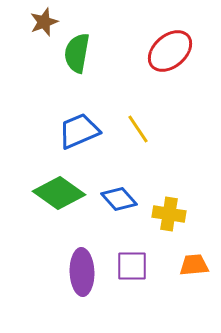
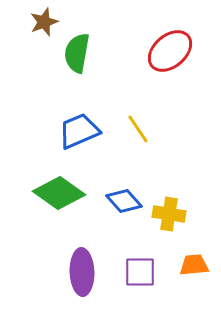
blue diamond: moved 5 px right, 2 px down
purple square: moved 8 px right, 6 px down
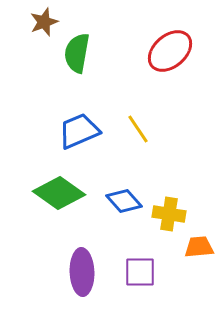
orange trapezoid: moved 5 px right, 18 px up
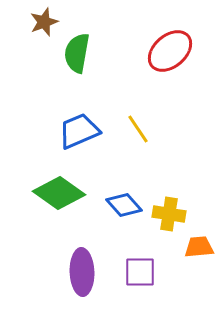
blue diamond: moved 4 px down
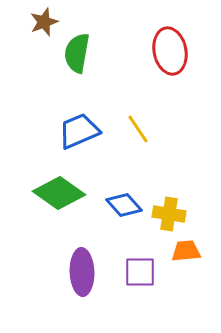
red ellipse: rotated 60 degrees counterclockwise
orange trapezoid: moved 13 px left, 4 px down
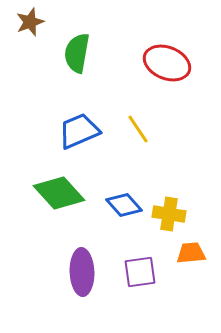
brown star: moved 14 px left
red ellipse: moved 3 px left, 12 px down; rotated 57 degrees counterclockwise
green diamond: rotated 12 degrees clockwise
orange trapezoid: moved 5 px right, 2 px down
purple square: rotated 8 degrees counterclockwise
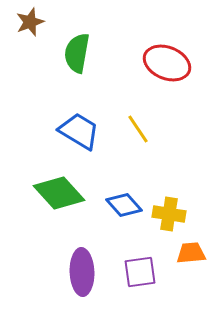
blue trapezoid: rotated 54 degrees clockwise
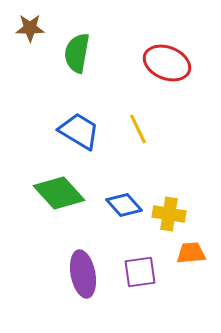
brown star: moved 6 px down; rotated 20 degrees clockwise
yellow line: rotated 8 degrees clockwise
purple ellipse: moved 1 px right, 2 px down; rotated 9 degrees counterclockwise
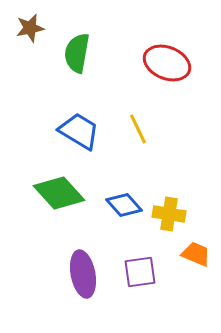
brown star: rotated 12 degrees counterclockwise
orange trapezoid: moved 5 px right, 1 px down; rotated 28 degrees clockwise
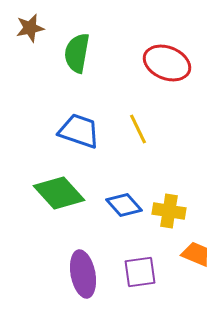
blue trapezoid: rotated 12 degrees counterclockwise
yellow cross: moved 3 px up
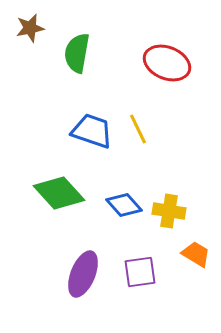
blue trapezoid: moved 13 px right
orange trapezoid: rotated 8 degrees clockwise
purple ellipse: rotated 33 degrees clockwise
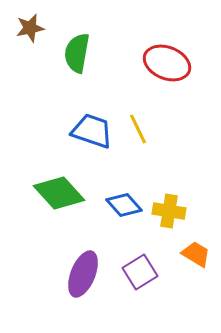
purple square: rotated 24 degrees counterclockwise
